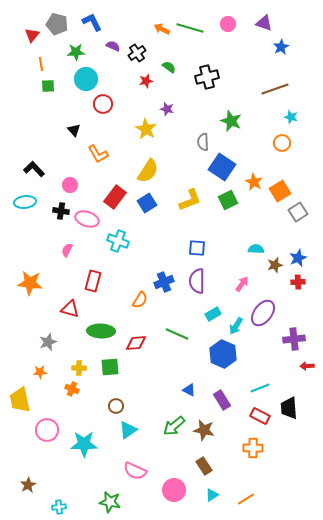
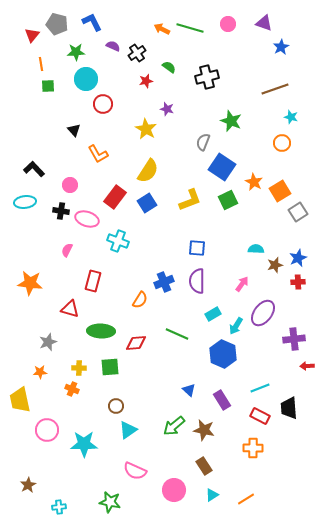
gray semicircle at (203, 142): rotated 24 degrees clockwise
blue triangle at (189, 390): rotated 16 degrees clockwise
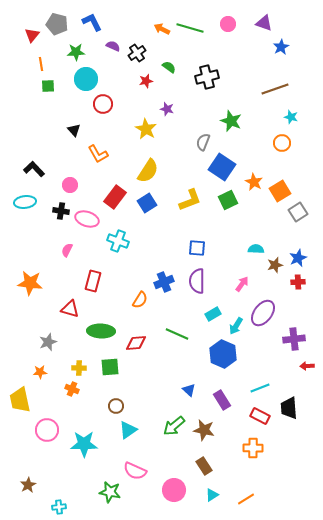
green star at (110, 502): moved 10 px up
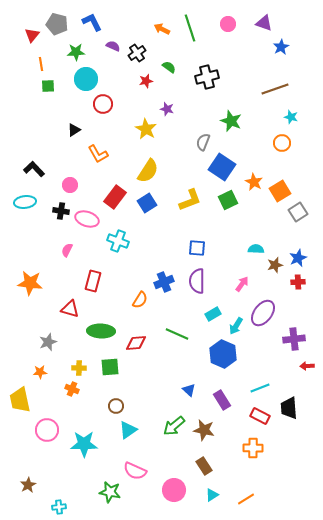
green line at (190, 28): rotated 56 degrees clockwise
black triangle at (74, 130): rotated 40 degrees clockwise
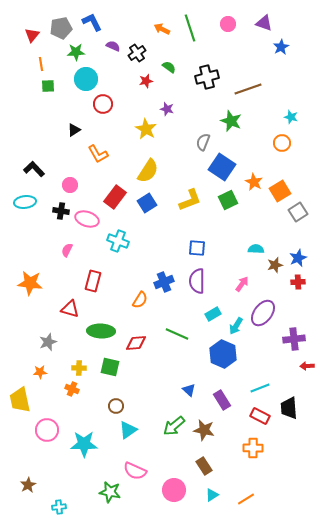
gray pentagon at (57, 24): moved 4 px right, 4 px down; rotated 25 degrees counterclockwise
brown line at (275, 89): moved 27 px left
green square at (110, 367): rotated 18 degrees clockwise
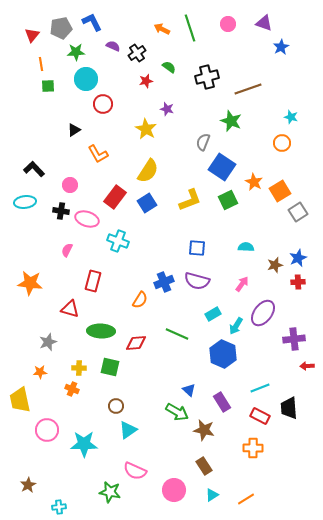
cyan semicircle at (256, 249): moved 10 px left, 2 px up
purple semicircle at (197, 281): rotated 75 degrees counterclockwise
purple rectangle at (222, 400): moved 2 px down
green arrow at (174, 426): moved 3 px right, 14 px up; rotated 110 degrees counterclockwise
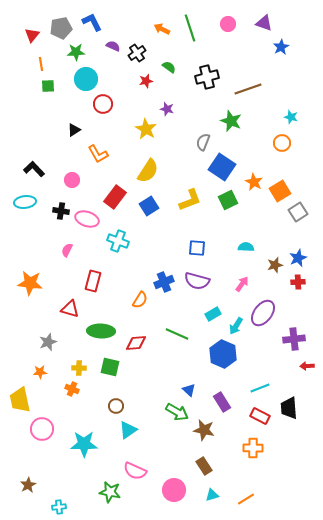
pink circle at (70, 185): moved 2 px right, 5 px up
blue square at (147, 203): moved 2 px right, 3 px down
pink circle at (47, 430): moved 5 px left, 1 px up
cyan triangle at (212, 495): rotated 16 degrees clockwise
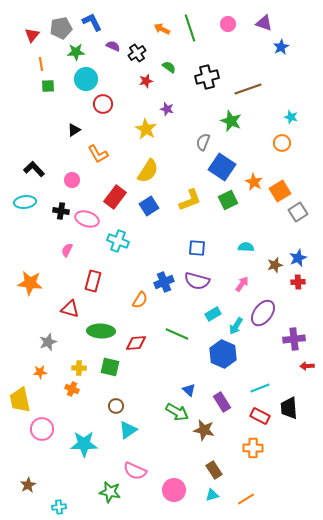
brown rectangle at (204, 466): moved 10 px right, 4 px down
